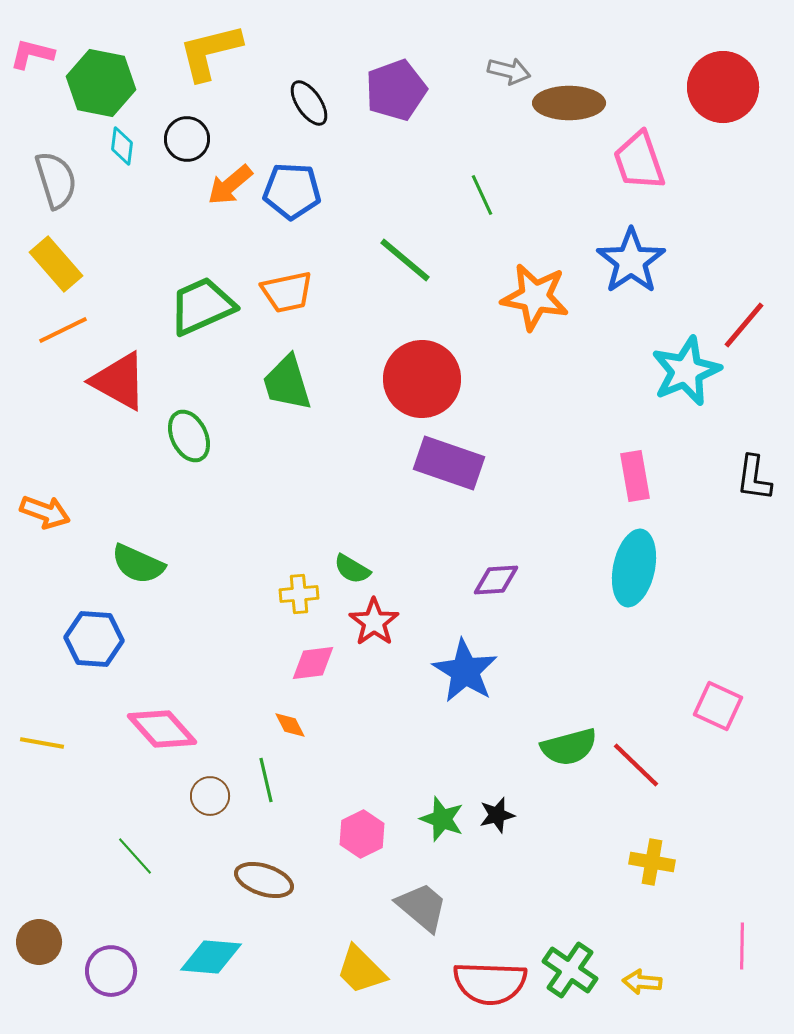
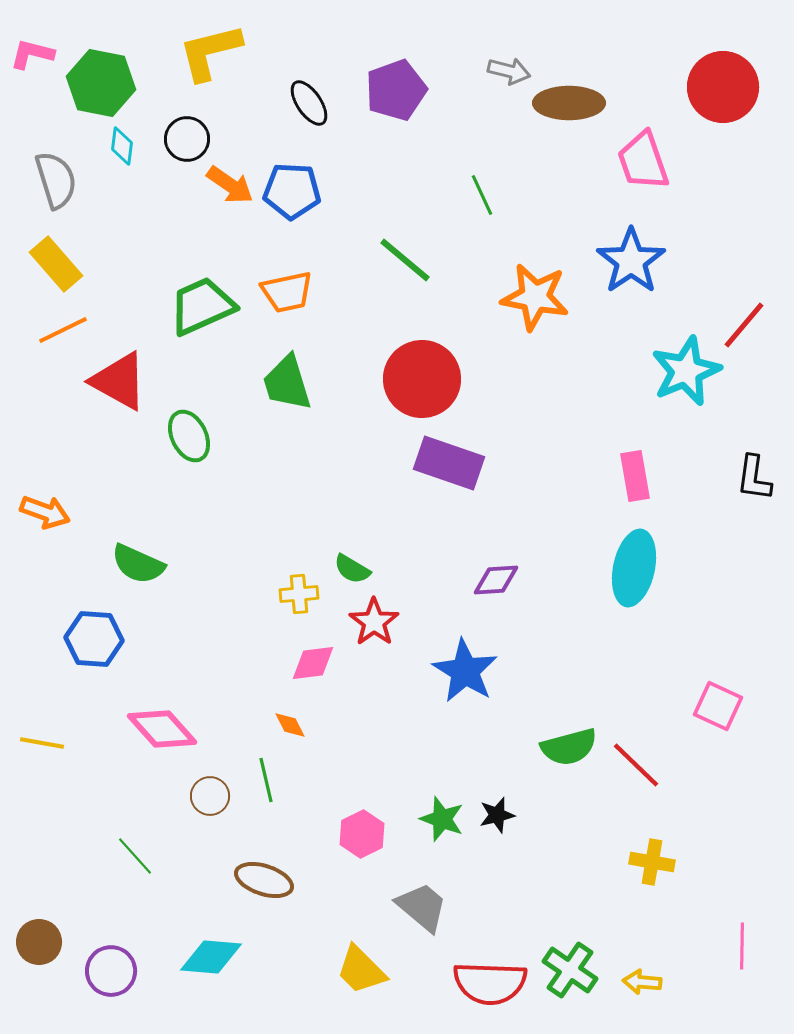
pink trapezoid at (639, 161): moved 4 px right
orange arrow at (230, 185): rotated 105 degrees counterclockwise
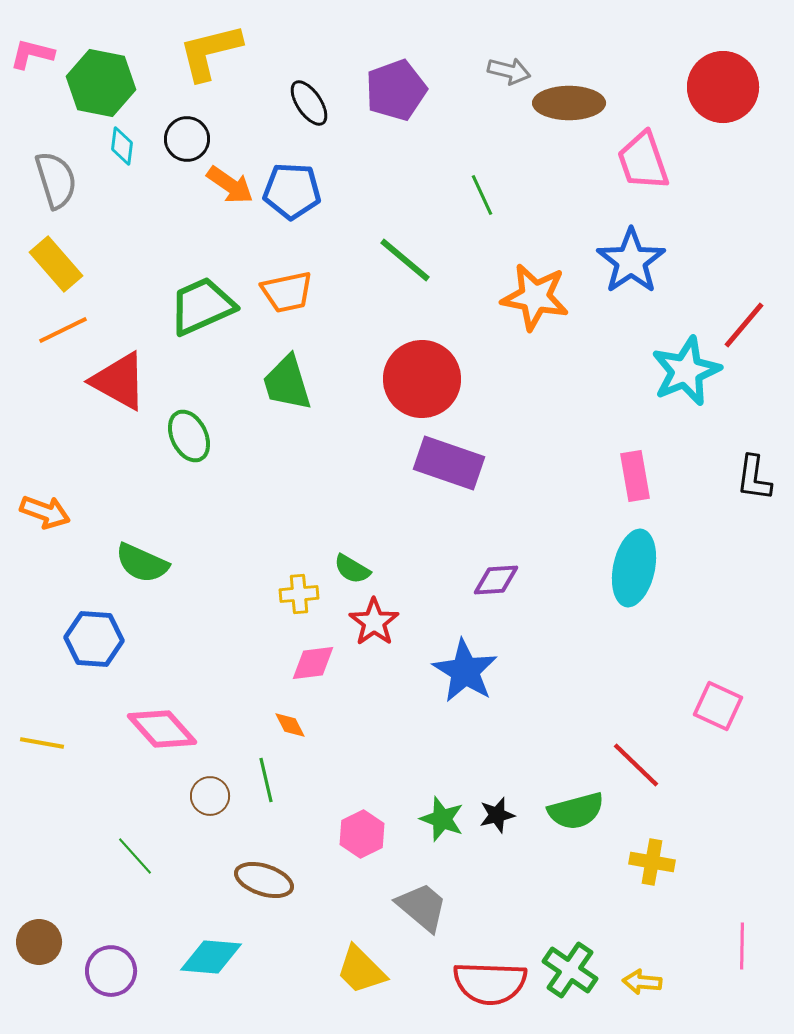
green semicircle at (138, 564): moved 4 px right, 1 px up
green semicircle at (569, 747): moved 7 px right, 64 px down
